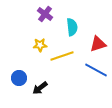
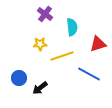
yellow star: moved 1 px up
blue line: moved 7 px left, 4 px down
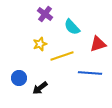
cyan semicircle: rotated 144 degrees clockwise
yellow star: rotated 16 degrees counterclockwise
blue line: moved 1 px right, 1 px up; rotated 25 degrees counterclockwise
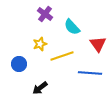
red triangle: rotated 48 degrees counterclockwise
blue circle: moved 14 px up
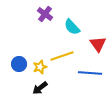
yellow star: moved 23 px down
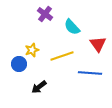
yellow star: moved 8 px left, 17 px up
black arrow: moved 1 px left, 1 px up
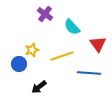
blue line: moved 1 px left
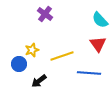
cyan semicircle: moved 28 px right, 7 px up
black arrow: moved 6 px up
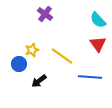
cyan semicircle: moved 2 px left
yellow line: rotated 55 degrees clockwise
blue line: moved 1 px right, 4 px down
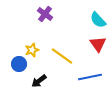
blue line: rotated 15 degrees counterclockwise
